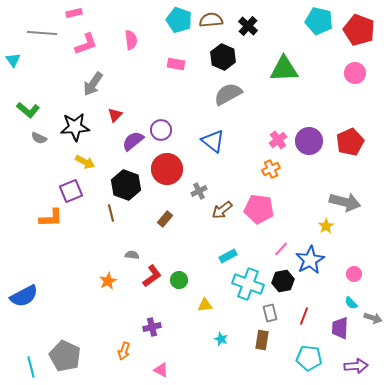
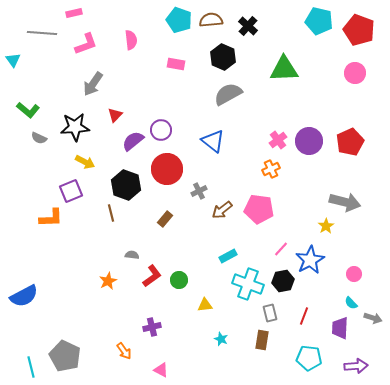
orange arrow at (124, 351): rotated 54 degrees counterclockwise
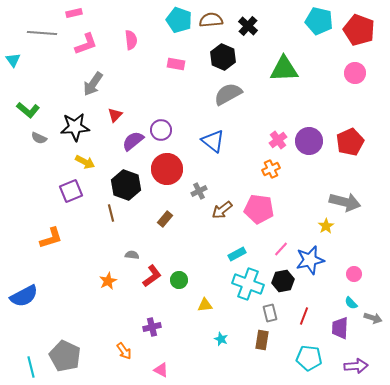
orange L-shape at (51, 218): moved 20 px down; rotated 15 degrees counterclockwise
cyan rectangle at (228, 256): moved 9 px right, 2 px up
blue star at (310, 260): rotated 16 degrees clockwise
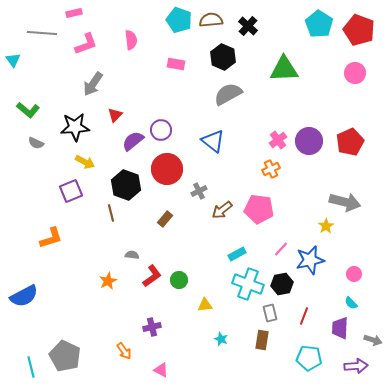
cyan pentagon at (319, 21): moved 3 px down; rotated 20 degrees clockwise
gray semicircle at (39, 138): moved 3 px left, 5 px down
black hexagon at (283, 281): moved 1 px left, 3 px down
gray arrow at (373, 318): moved 22 px down
